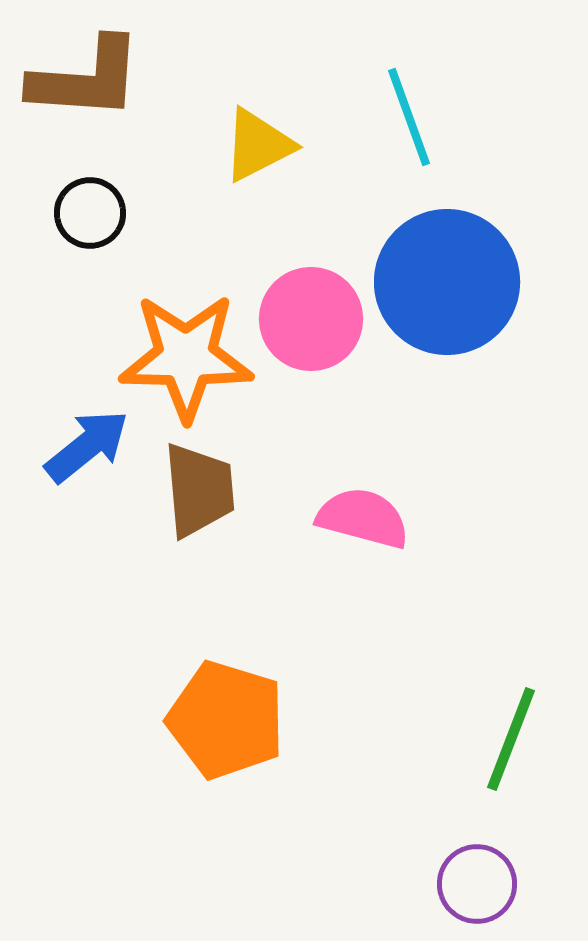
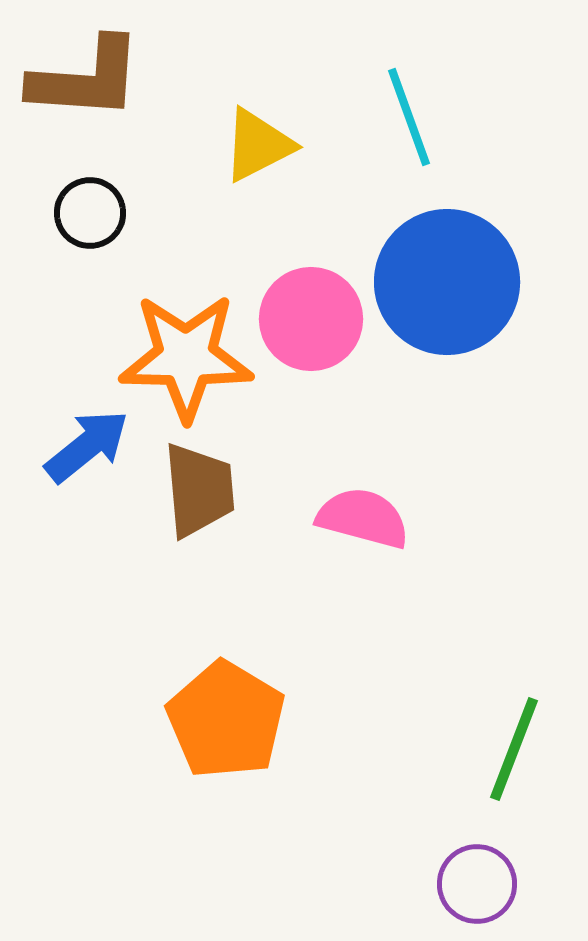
orange pentagon: rotated 14 degrees clockwise
green line: moved 3 px right, 10 px down
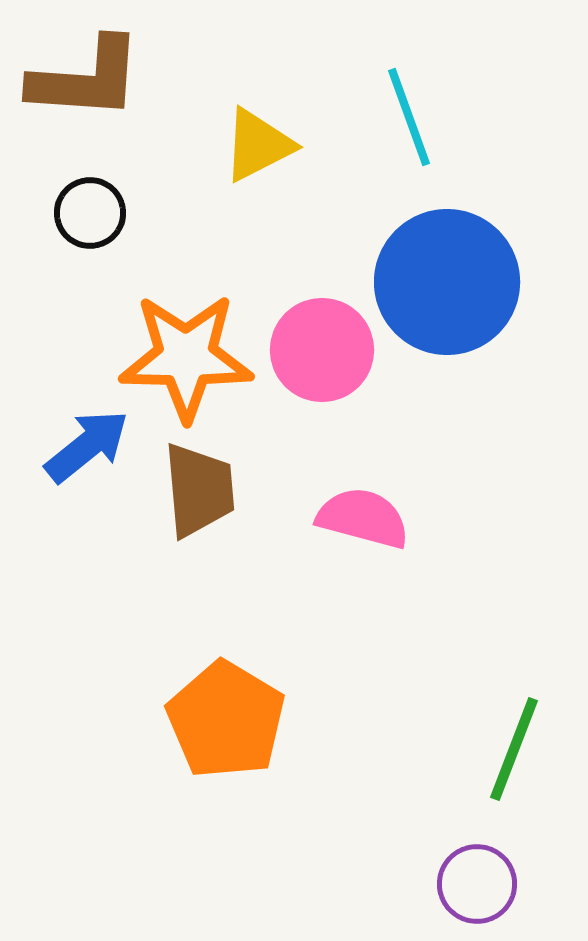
pink circle: moved 11 px right, 31 px down
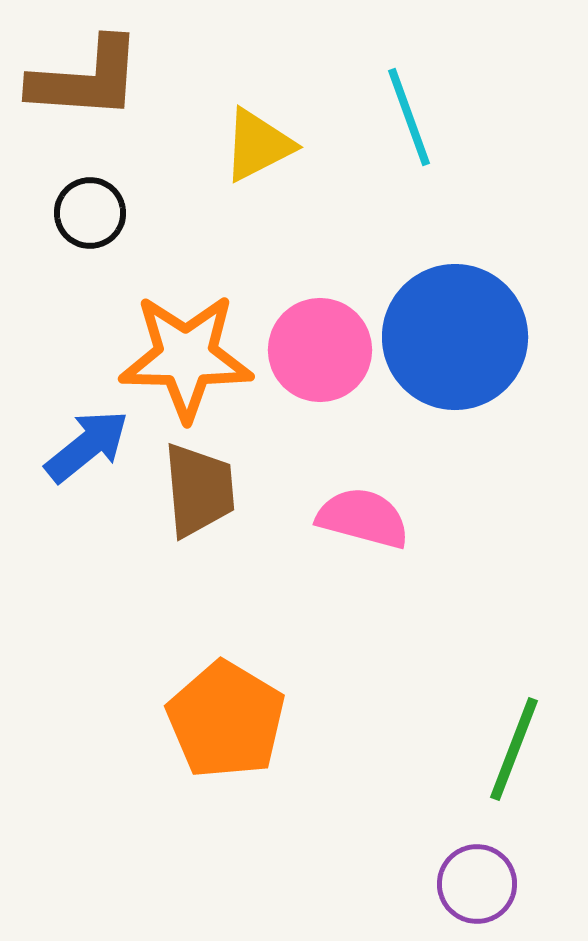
blue circle: moved 8 px right, 55 px down
pink circle: moved 2 px left
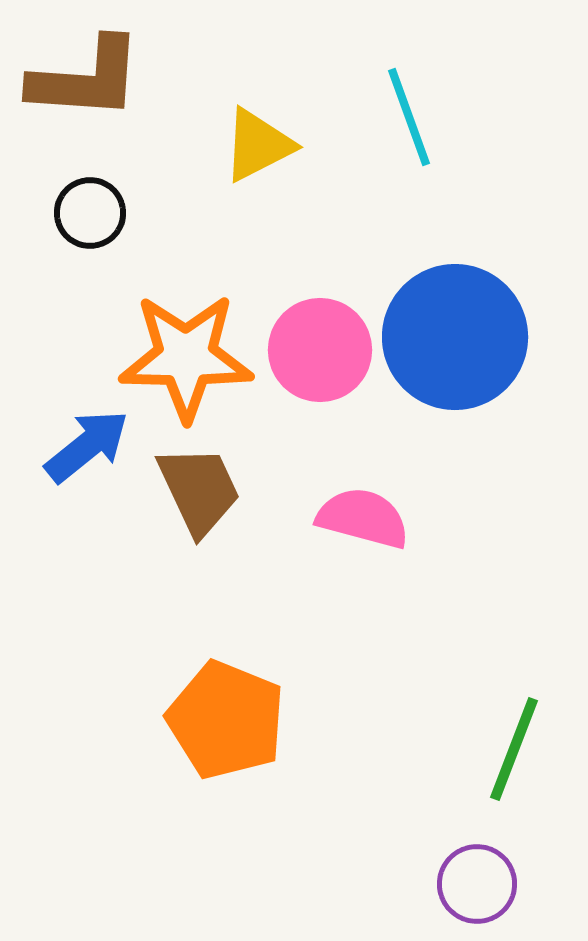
brown trapezoid: rotated 20 degrees counterclockwise
orange pentagon: rotated 9 degrees counterclockwise
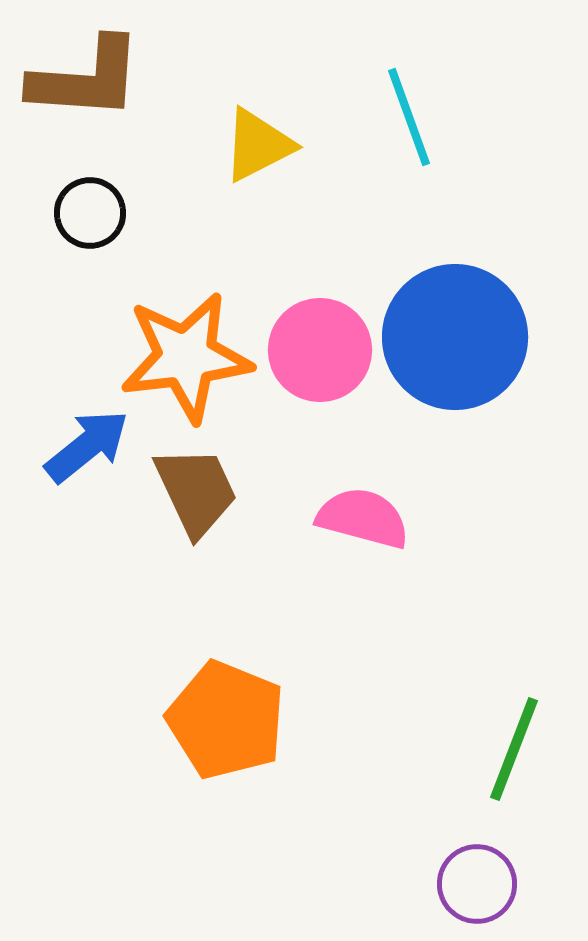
orange star: rotated 8 degrees counterclockwise
brown trapezoid: moved 3 px left, 1 px down
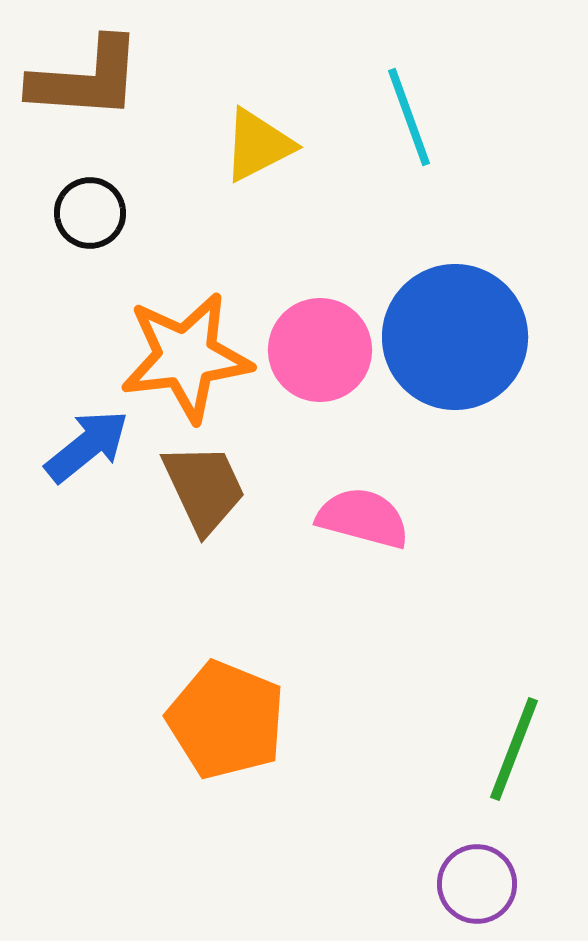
brown trapezoid: moved 8 px right, 3 px up
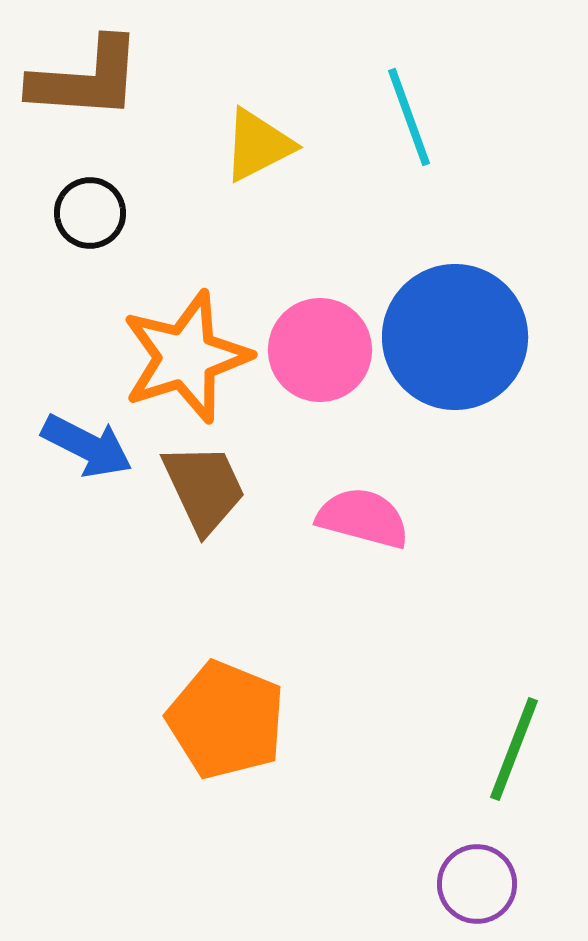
orange star: rotated 11 degrees counterclockwise
blue arrow: rotated 66 degrees clockwise
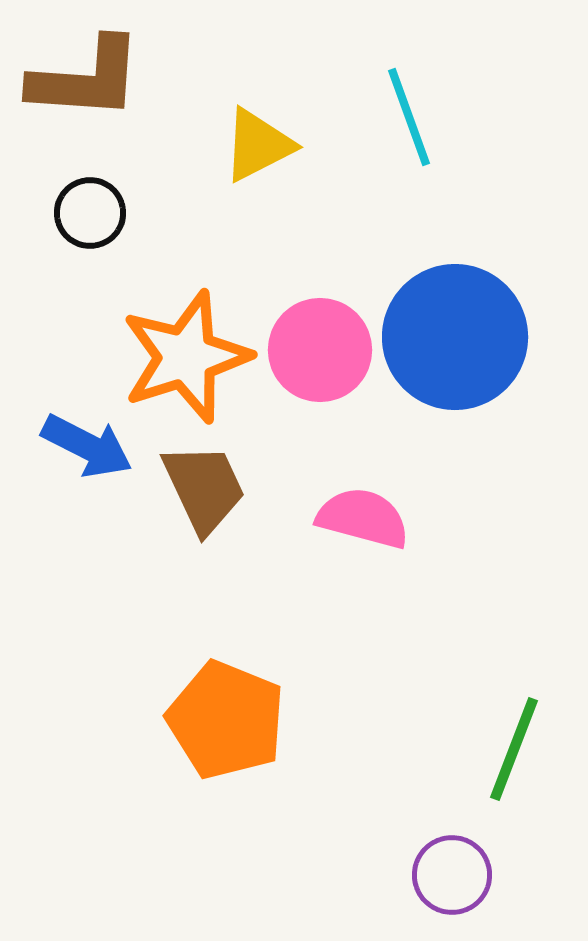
purple circle: moved 25 px left, 9 px up
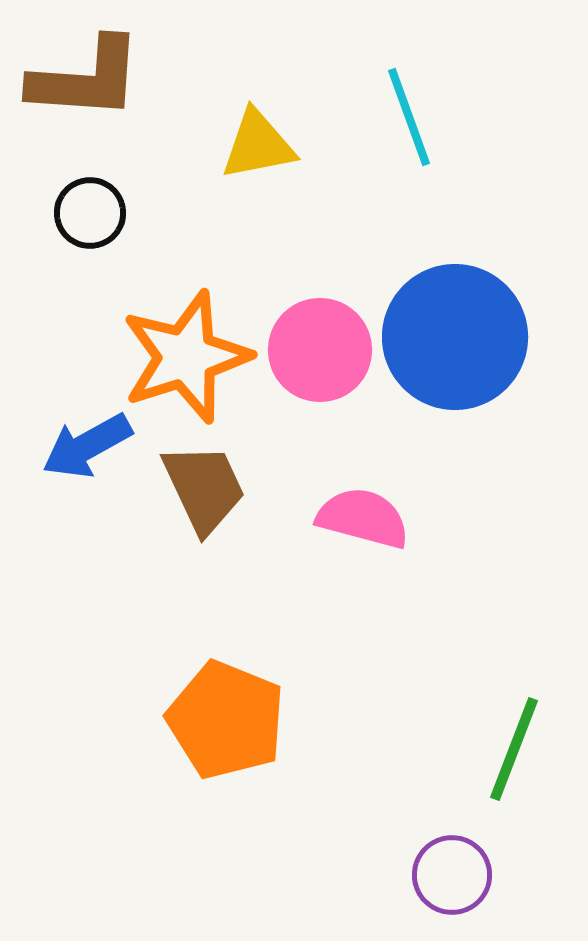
yellow triangle: rotated 16 degrees clockwise
blue arrow: rotated 124 degrees clockwise
